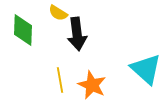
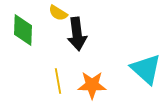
yellow line: moved 2 px left, 1 px down
orange star: rotated 24 degrees counterclockwise
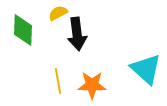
yellow semicircle: rotated 120 degrees clockwise
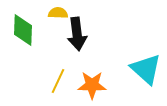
yellow semicircle: rotated 30 degrees clockwise
yellow line: rotated 35 degrees clockwise
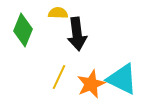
green diamond: rotated 20 degrees clockwise
cyan triangle: moved 24 px left, 10 px down; rotated 16 degrees counterclockwise
yellow line: moved 1 px right, 4 px up
orange star: moved 1 px left, 1 px up; rotated 24 degrees counterclockwise
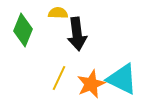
yellow line: moved 1 px down
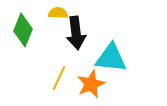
black arrow: moved 1 px left, 1 px up
cyan triangle: moved 11 px left, 21 px up; rotated 20 degrees counterclockwise
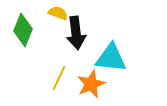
yellow semicircle: rotated 18 degrees clockwise
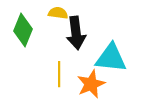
yellow semicircle: rotated 12 degrees counterclockwise
yellow line: moved 4 px up; rotated 25 degrees counterclockwise
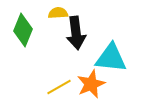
yellow semicircle: rotated 12 degrees counterclockwise
yellow line: moved 13 px down; rotated 60 degrees clockwise
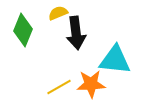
yellow semicircle: rotated 18 degrees counterclockwise
cyan triangle: moved 4 px right, 2 px down
orange star: rotated 20 degrees clockwise
